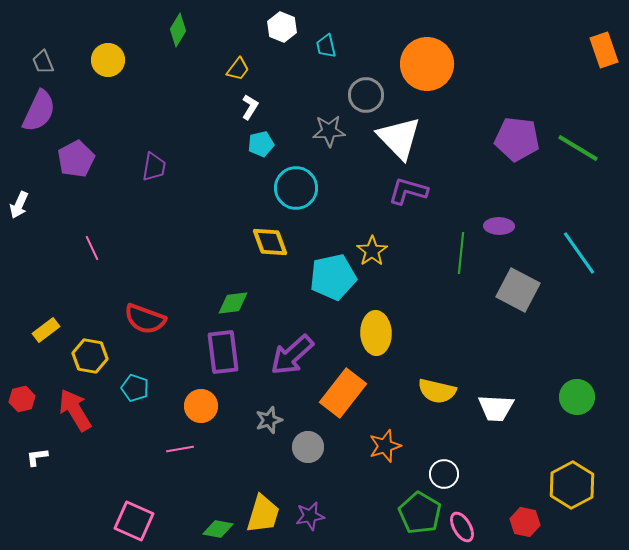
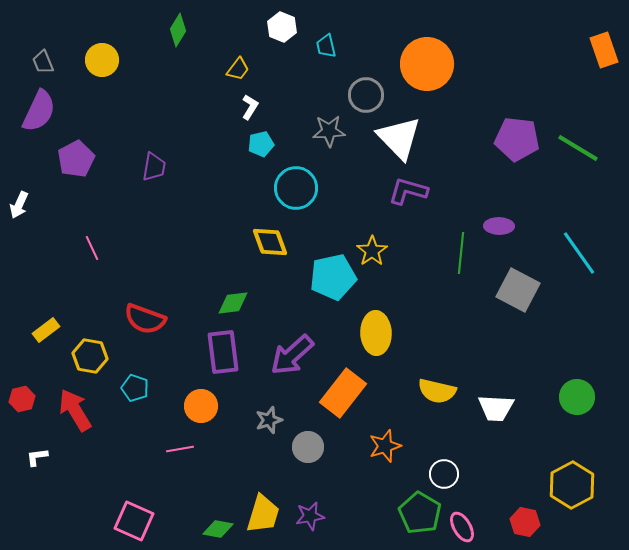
yellow circle at (108, 60): moved 6 px left
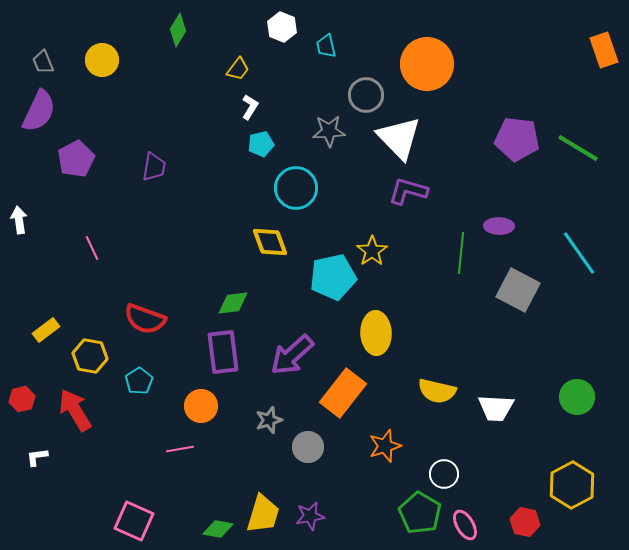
white arrow at (19, 205): moved 15 px down; rotated 148 degrees clockwise
cyan pentagon at (135, 388): moved 4 px right, 7 px up; rotated 20 degrees clockwise
pink ellipse at (462, 527): moved 3 px right, 2 px up
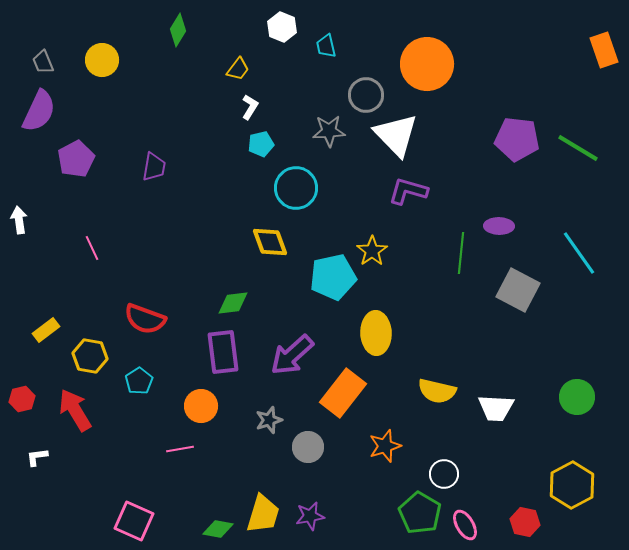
white triangle at (399, 138): moved 3 px left, 3 px up
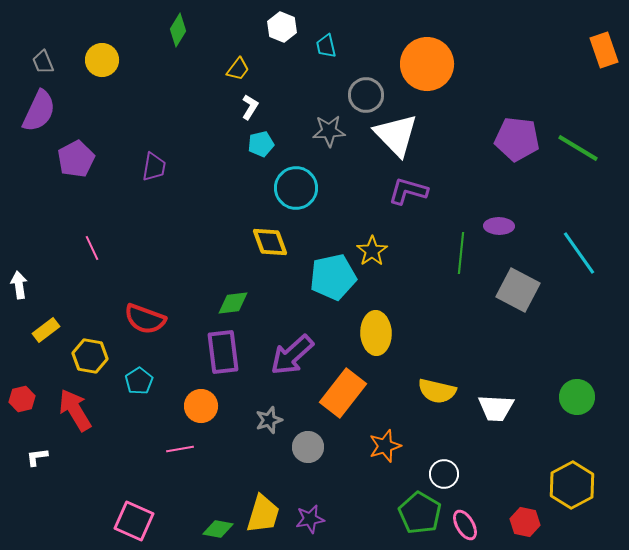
white arrow at (19, 220): moved 65 px down
purple star at (310, 516): moved 3 px down
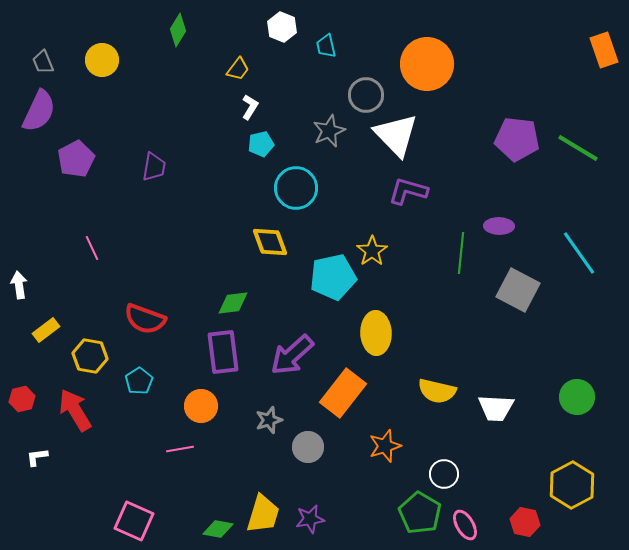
gray star at (329, 131): rotated 20 degrees counterclockwise
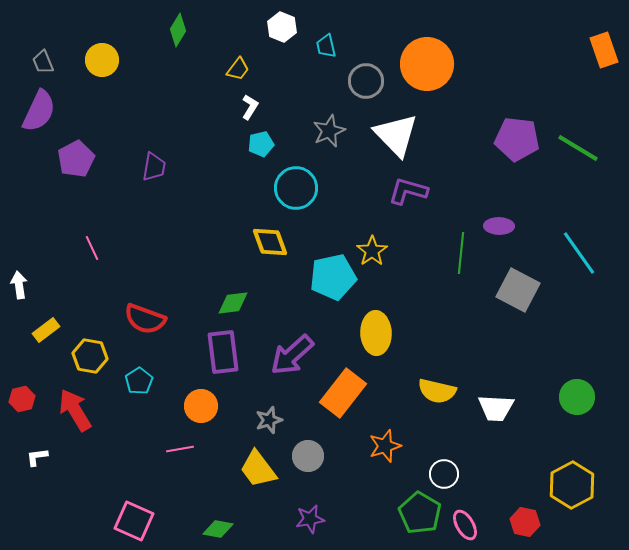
gray circle at (366, 95): moved 14 px up
gray circle at (308, 447): moved 9 px down
yellow trapezoid at (263, 514): moved 5 px left, 45 px up; rotated 126 degrees clockwise
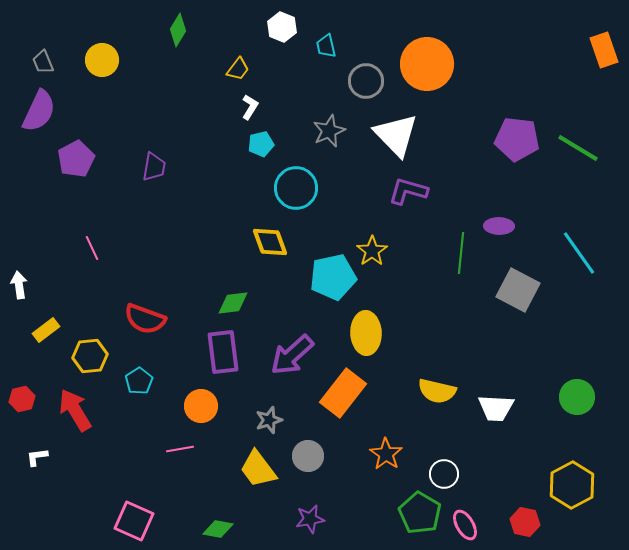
yellow ellipse at (376, 333): moved 10 px left
yellow hexagon at (90, 356): rotated 16 degrees counterclockwise
orange star at (385, 446): moved 1 px right, 8 px down; rotated 20 degrees counterclockwise
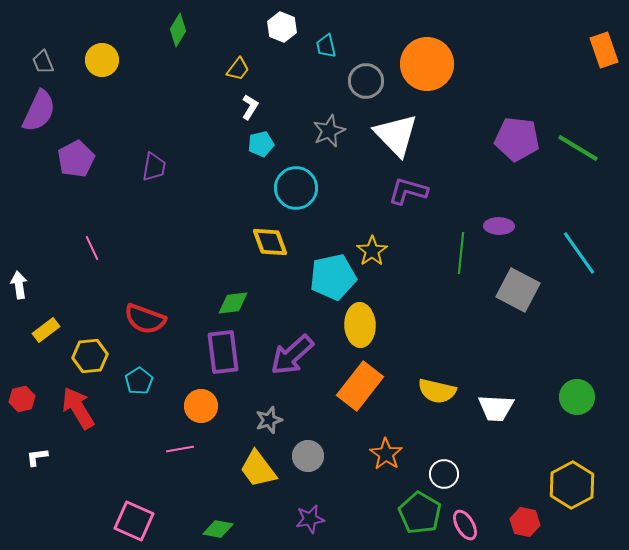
yellow ellipse at (366, 333): moved 6 px left, 8 px up
orange rectangle at (343, 393): moved 17 px right, 7 px up
red arrow at (75, 410): moved 3 px right, 2 px up
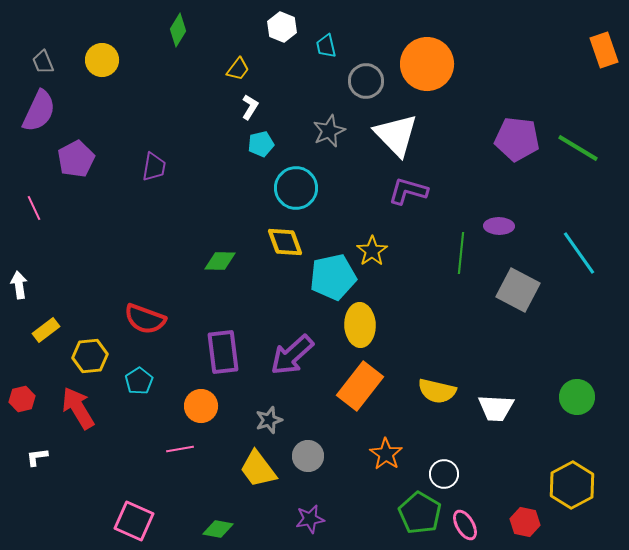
yellow diamond at (270, 242): moved 15 px right
pink line at (92, 248): moved 58 px left, 40 px up
green diamond at (233, 303): moved 13 px left, 42 px up; rotated 8 degrees clockwise
